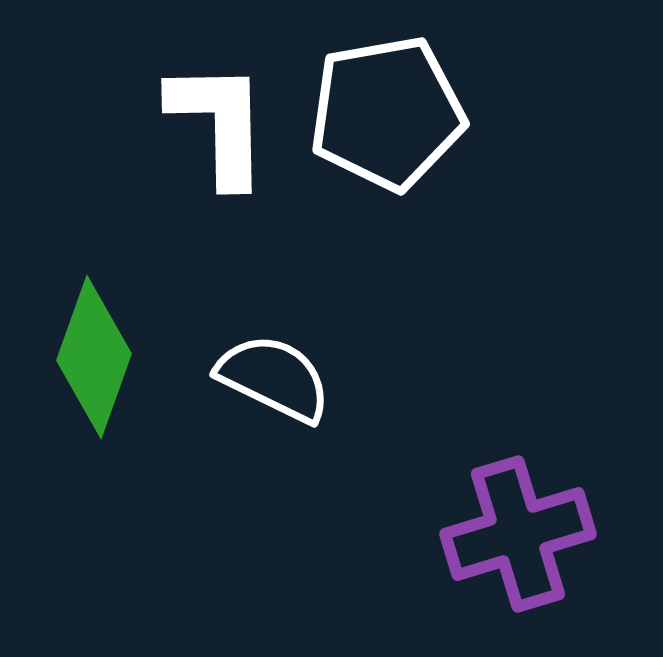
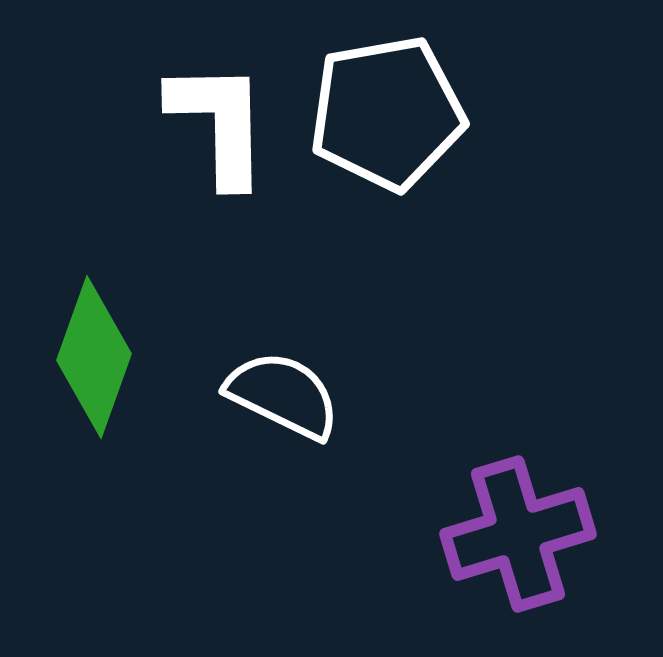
white semicircle: moved 9 px right, 17 px down
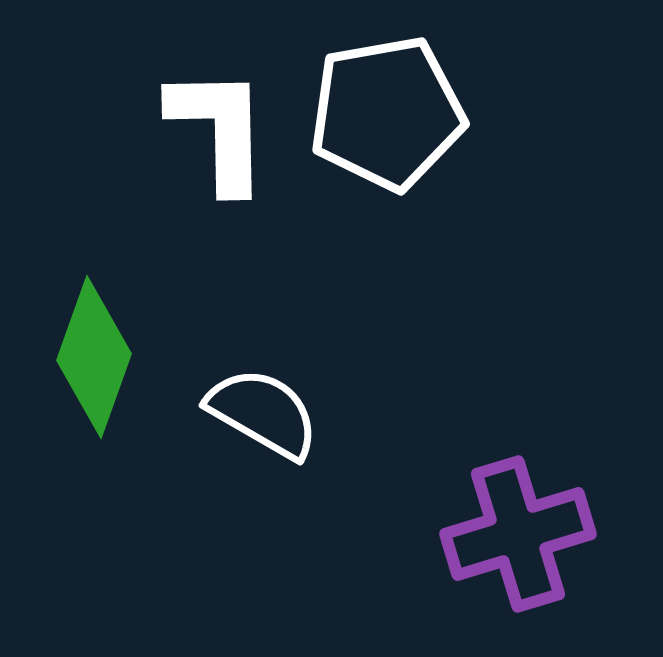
white L-shape: moved 6 px down
white semicircle: moved 20 px left, 18 px down; rotated 4 degrees clockwise
